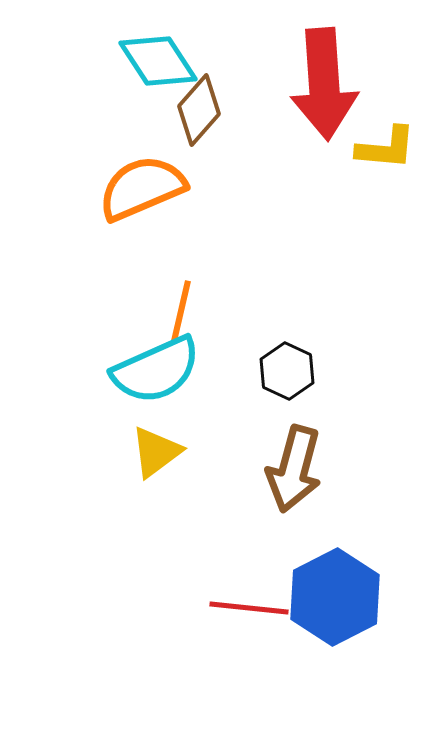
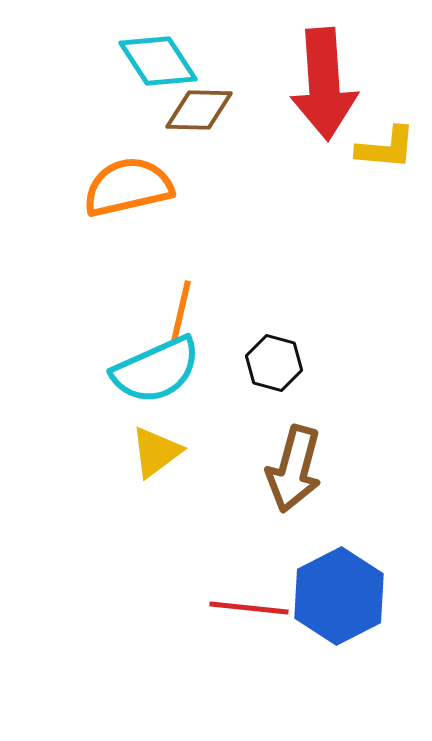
brown diamond: rotated 50 degrees clockwise
orange semicircle: moved 14 px left, 1 px up; rotated 10 degrees clockwise
black hexagon: moved 13 px left, 8 px up; rotated 10 degrees counterclockwise
blue hexagon: moved 4 px right, 1 px up
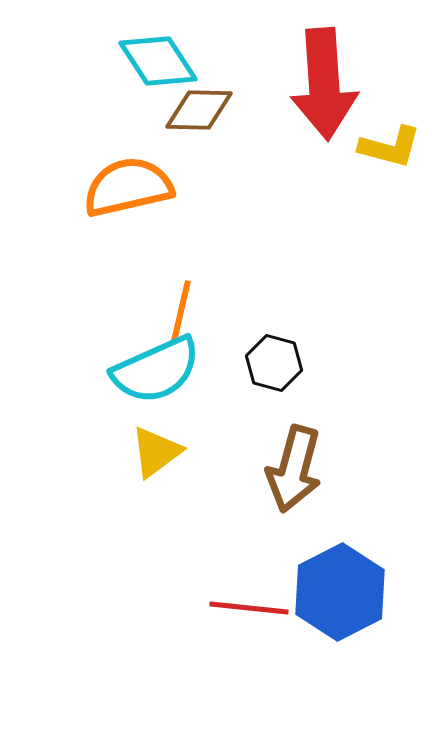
yellow L-shape: moved 4 px right, 1 px up; rotated 10 degrees clockwise
blue hexagon: moved 1 px right, 4 px up
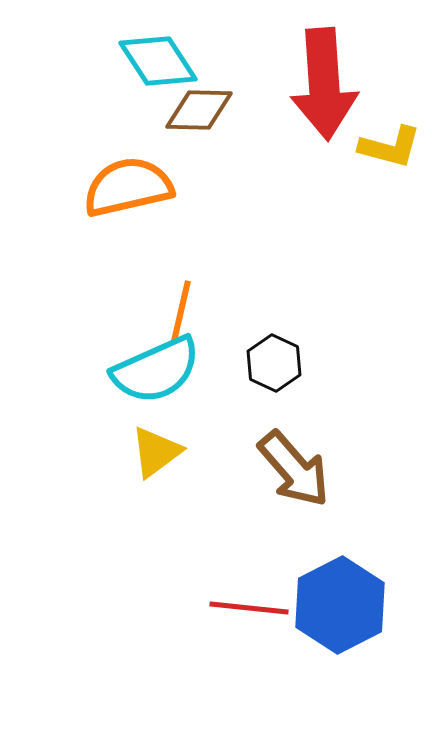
black hexagon: rotated 10 degrees clockwise
brown arrow: rotated 56 degrees counterclockwise
blue hexagon: moved 13 px down
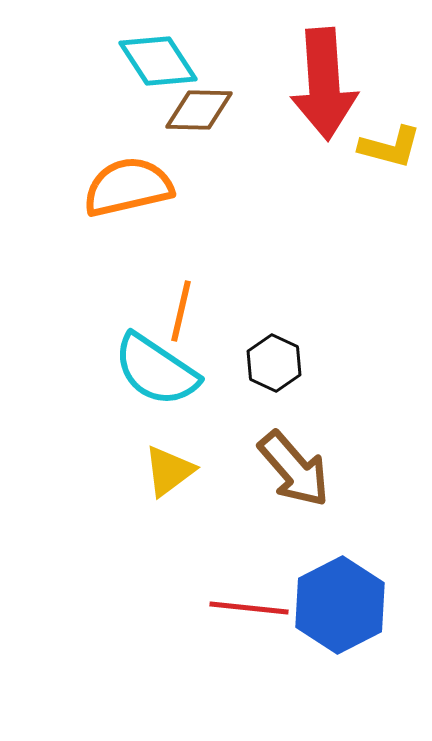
cyan semicircle: rotated 58 degrees clockwise
yellow triangle: moved 13 px right, 19 px down
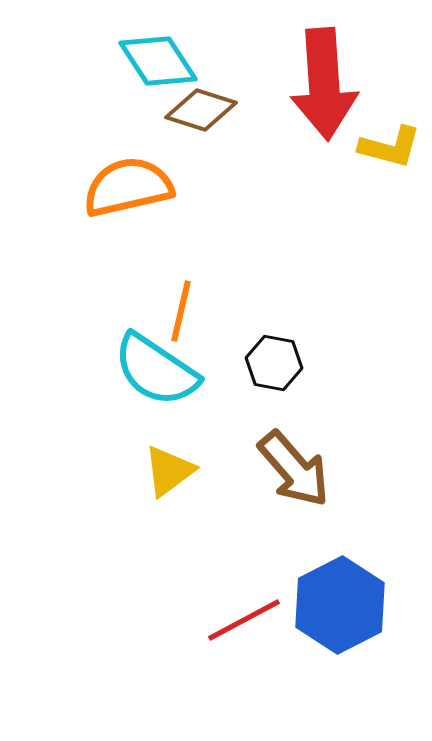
brown diamond: moved 2 px right; rotated 16 degrees clockwise
black hexagon: rotated 14 degrees counterclockwise
red line: moved 5 px left, 12 px down; rotated 34 degrees counterclockwise
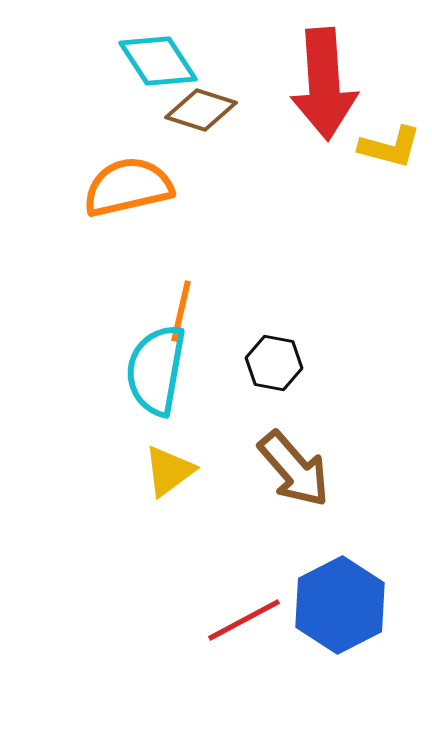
cyan semicircle: rotated 66 degrees clockwise
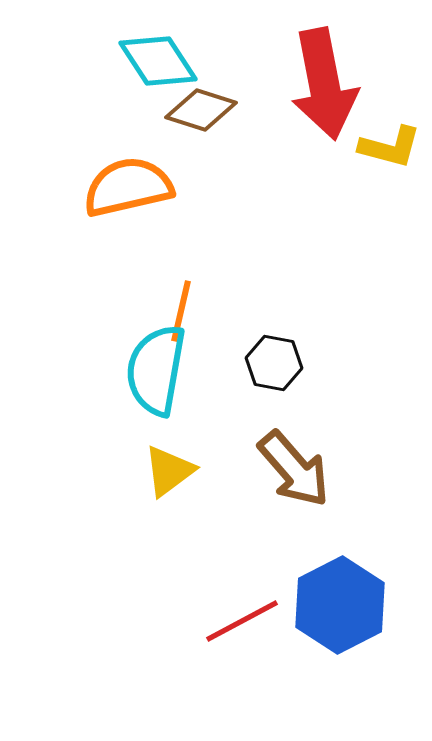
red arrow: rotated 7 degrees counterclockwise
red line: moved 2 px left, 1 px down
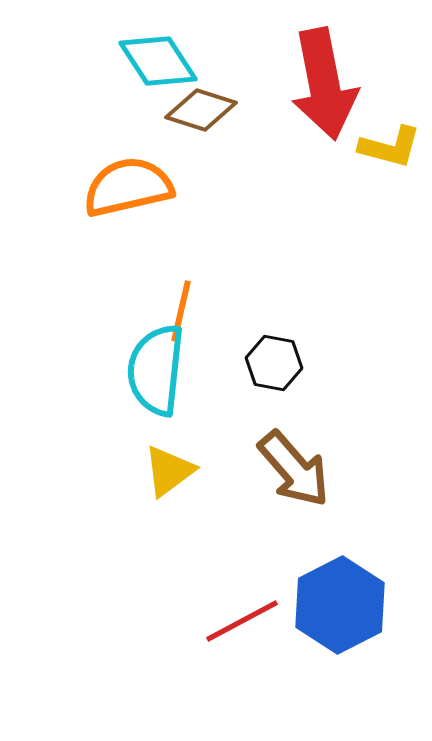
cyan semicircle: rotated 4 degrees counterclockwise
